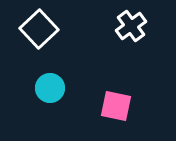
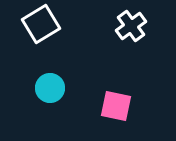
white square: moved 2 px right, 5 px up; rotated 12 degrees clockwise
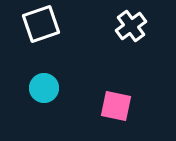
white square: rotated 12 degrees clockwise
cyan circle: moved 6 px left
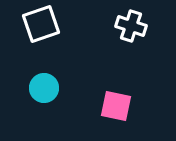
white cross: rotated 36 degrees counterclockwise
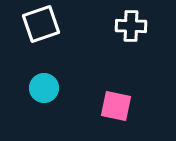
white cross: rotated 16 degrees counterclockwise
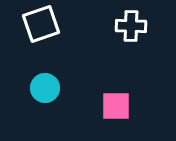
cyan circle: moved 1 px right
pink square: rotated 12 degrees counterclockwise
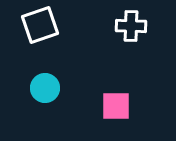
white square: moved 1 px left, 1 px down
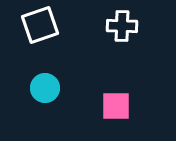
white cross: moved 9 px left
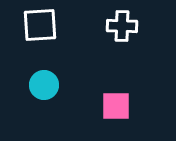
white square: rotated 15 degrees clockwise
cyan circle: moved 1 px left, 3 px up
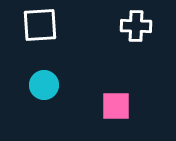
white cross: moved 14 px right
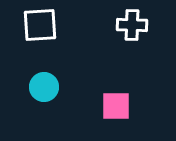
white cross: moved 4 px left, 1 px up
cyan circle: moved 2 px down
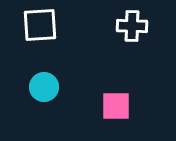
white cross: moved 1 px down
